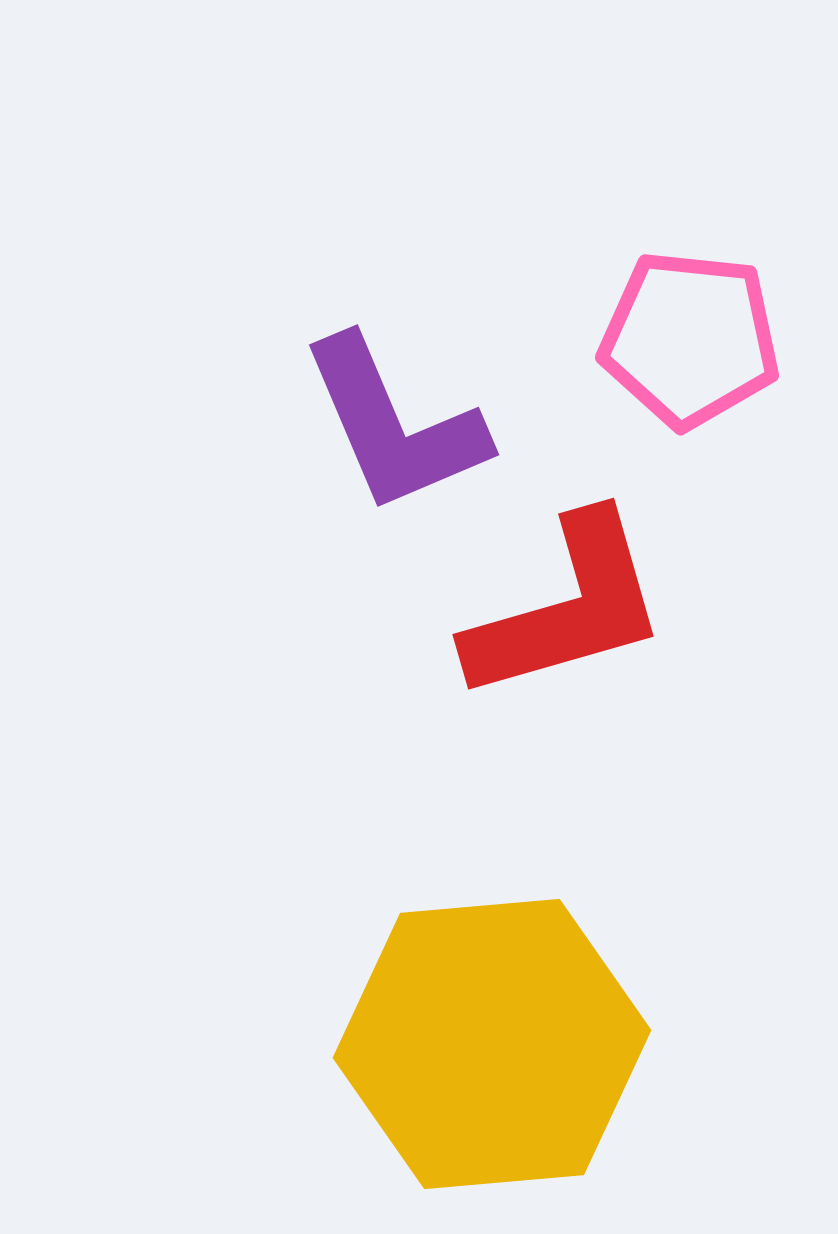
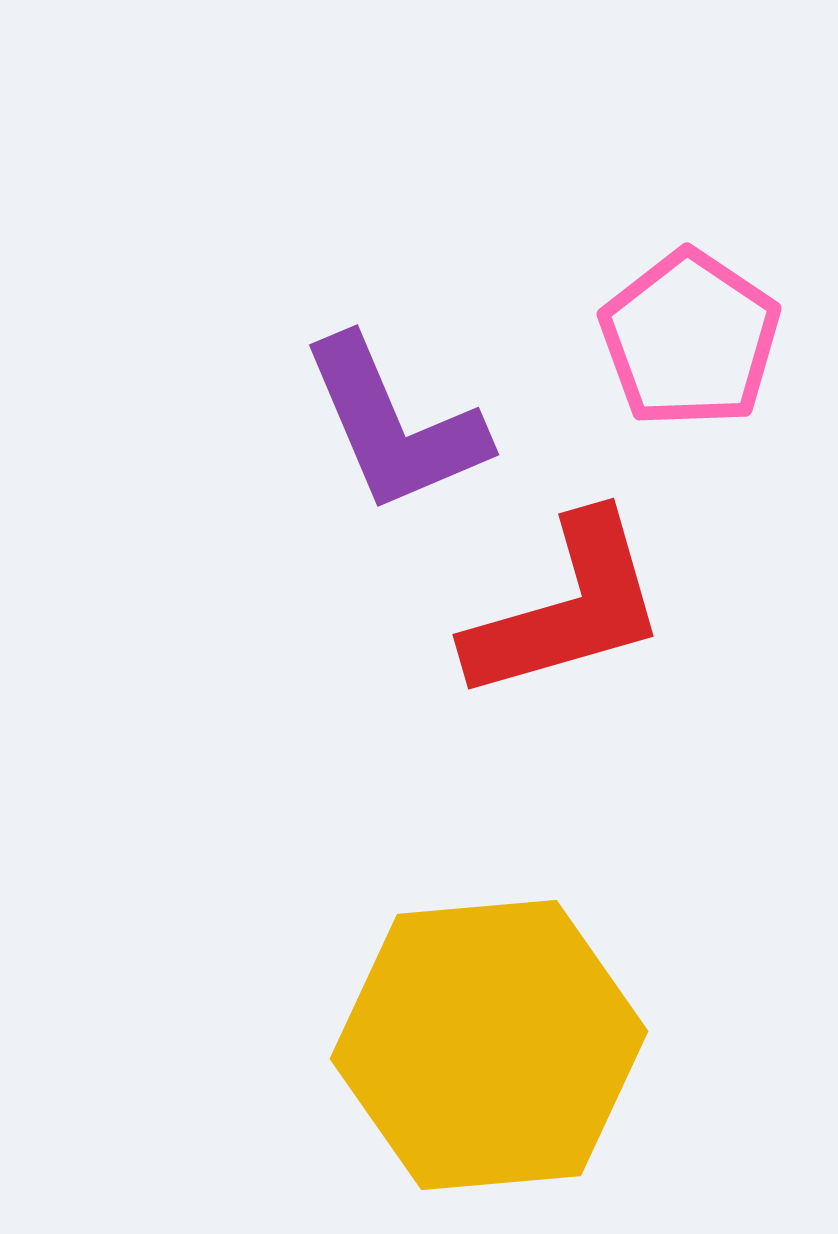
pink pentagon: rotated 28 degrees clockwise
yellow hexagon: moved 3 px left, 1 px down
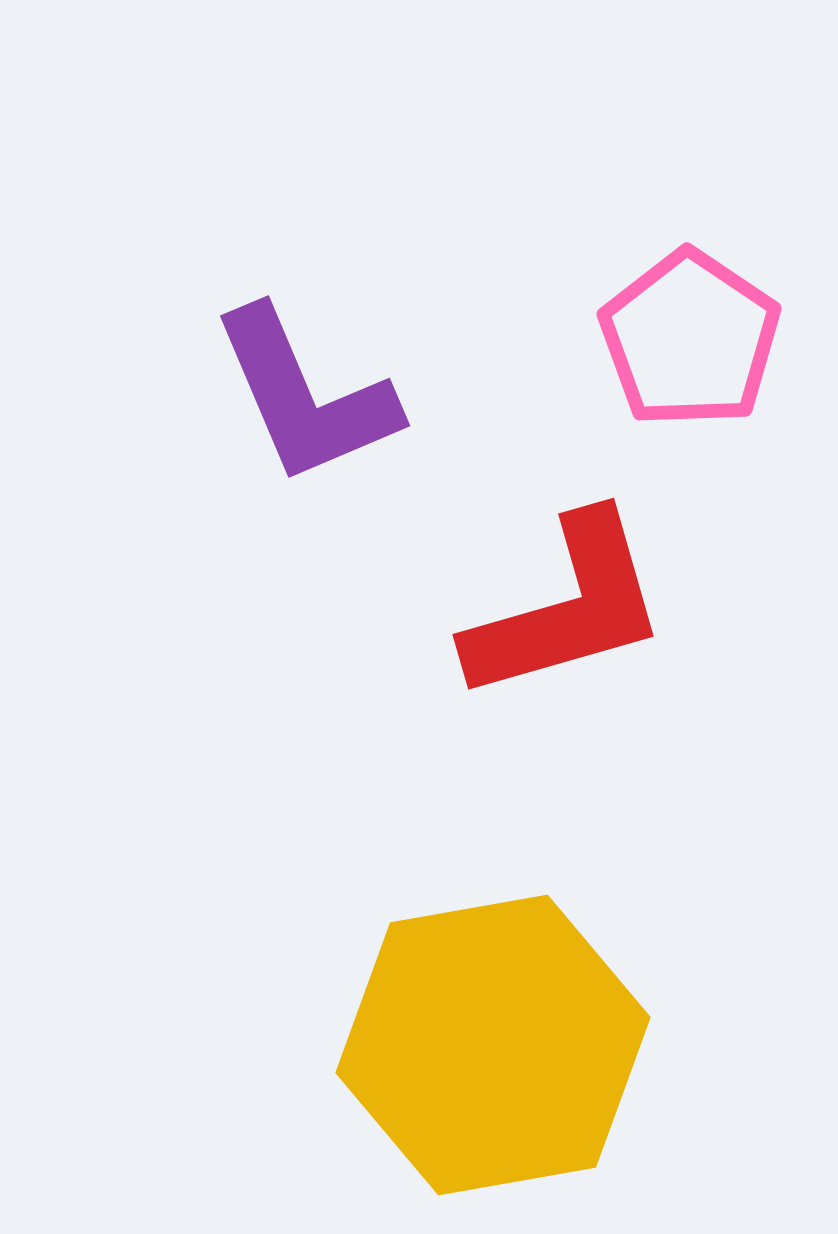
purple L-shape: moved 89 px left, 29 px up
yellow hexagon: moved 4 px right; rotated 5 degrees counterclockwise
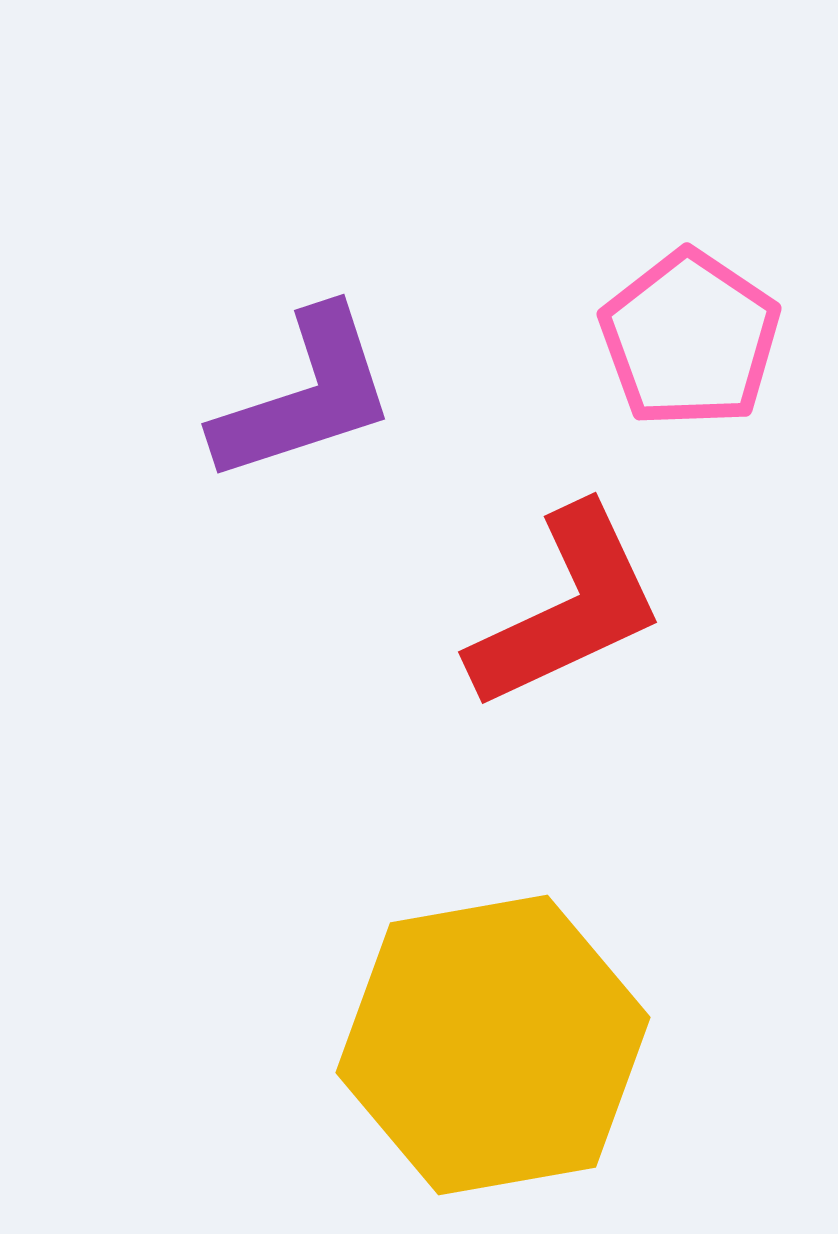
purple L-shape: rotated 85 degrees counterclockwise
red L-shape: rotated 9 degrees counterclockwise
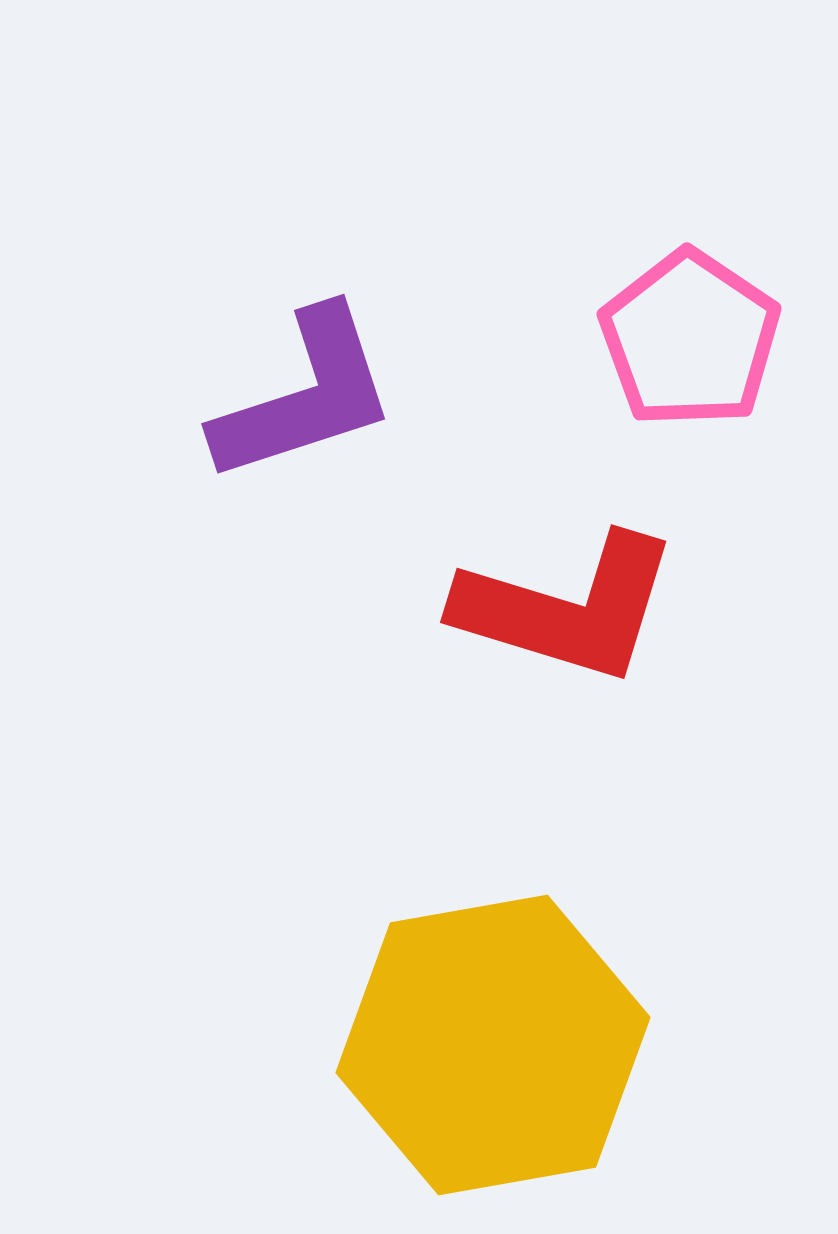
red L-shape: rotated 42 degrees clockwise
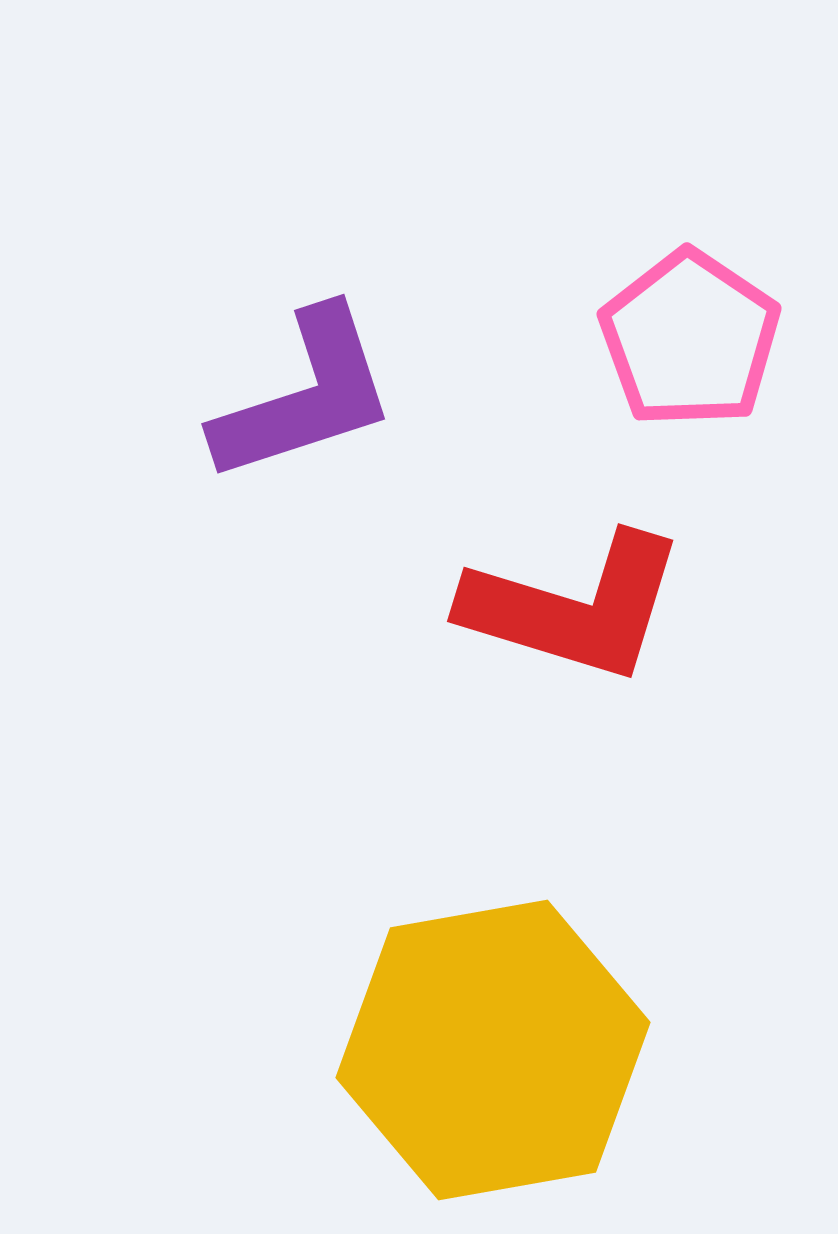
red L-shape: moved 7 px right, 1 px up
yellow hexagon: moved 5 px down
